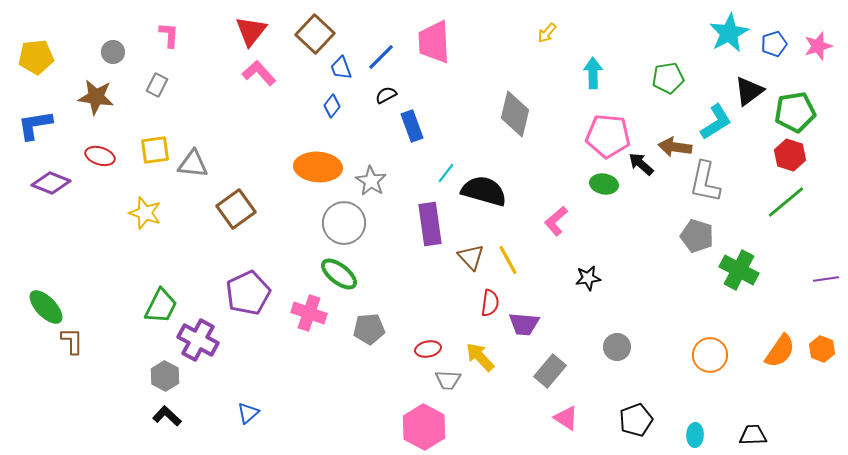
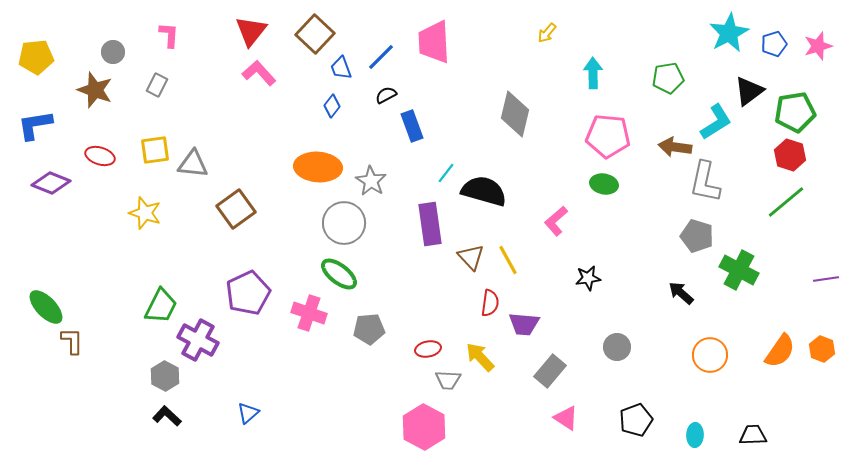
brown star at (96, 97): moved 1 px left, 7 px up; rotated 12 degrees clockwise
black arrow at (641, 164): moved 40 px right, 129 px down
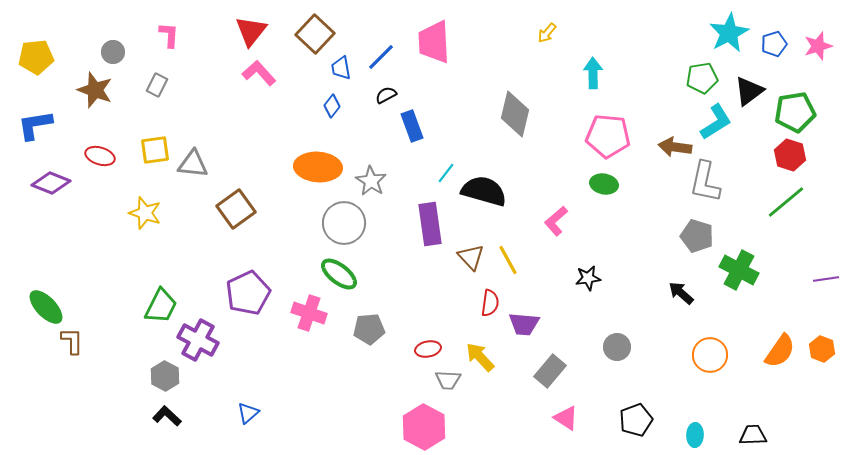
blue trapezoid at (341, 68): rotated 10 degrees clockwise
green pentagon at (668, 78): moved 34 px right
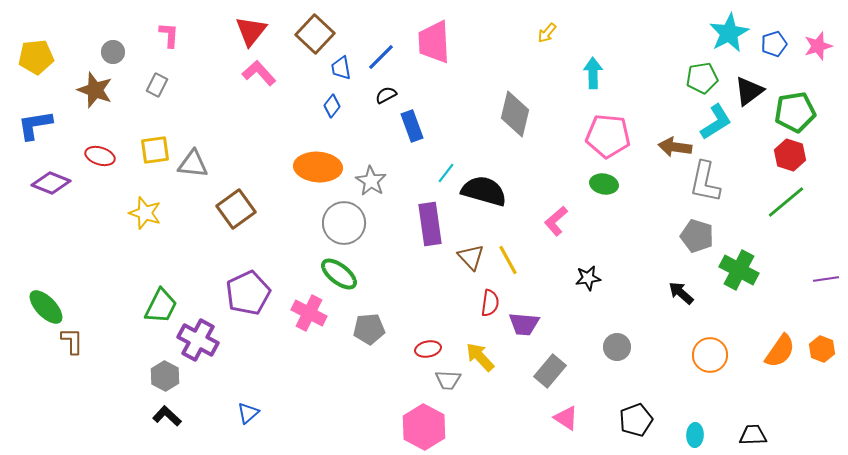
pink cross at (309, 313): rotated 8 degrees clockwise
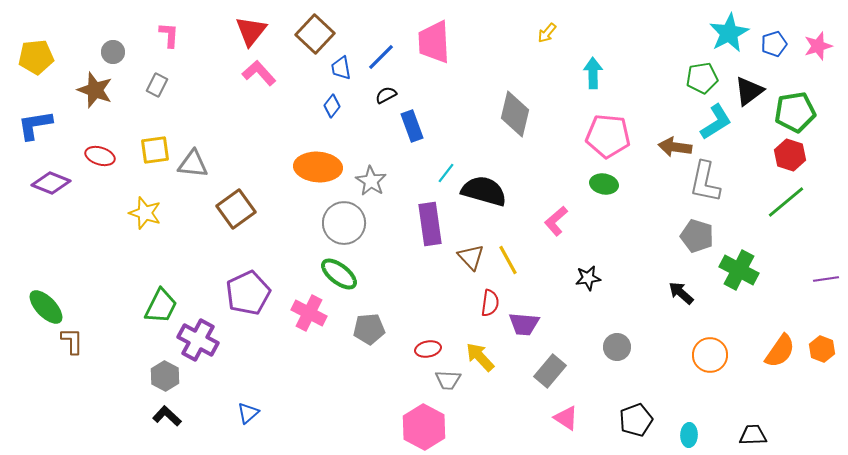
cyan ellipse at (695, 435): moved 6 px left
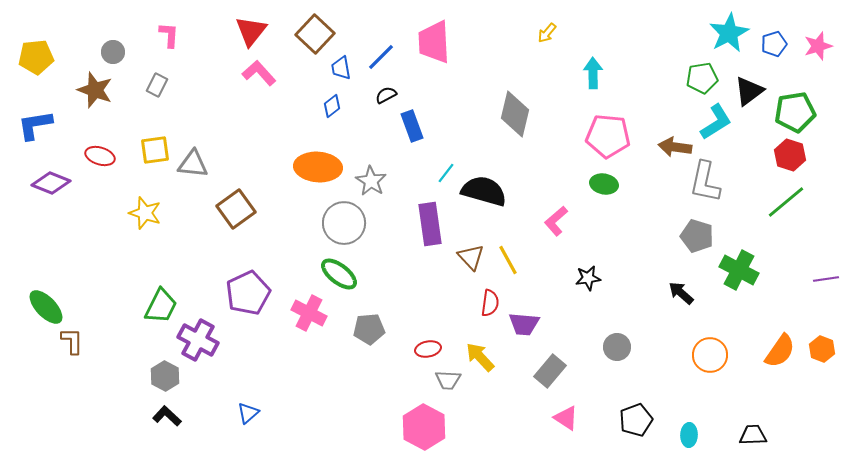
blue diamond at (332, 106): rotated 15 degrees clockwise
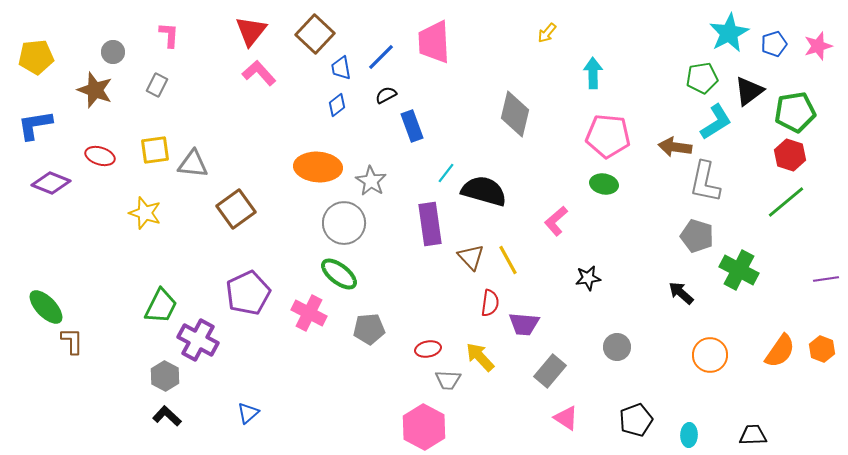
blue diamond at (332, 106): moved 5 px right, 1 px up
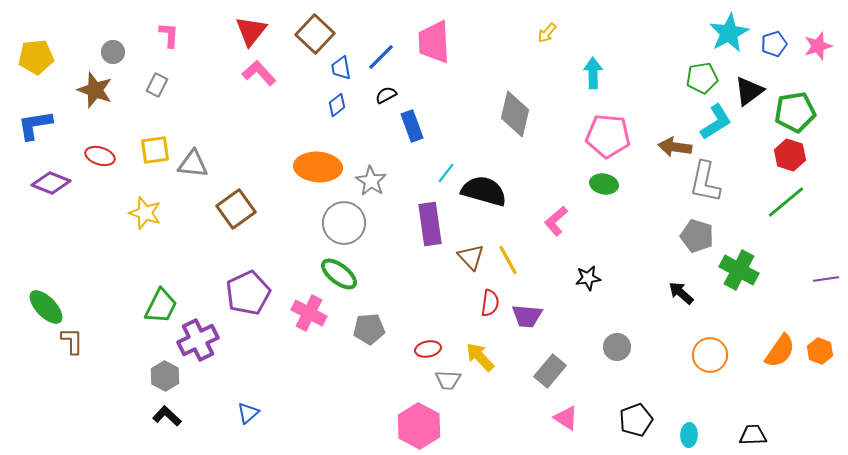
purple trapezoid at (524, 324): moved 3 px right, 8 px up
purple cross at (198, 340): rotated 36 degrees clockwise
orange hexagon at (822, 349): moved 2 px left, 2 px down
pink hexagon at (424, 427): moved 5 px left, 1 px up
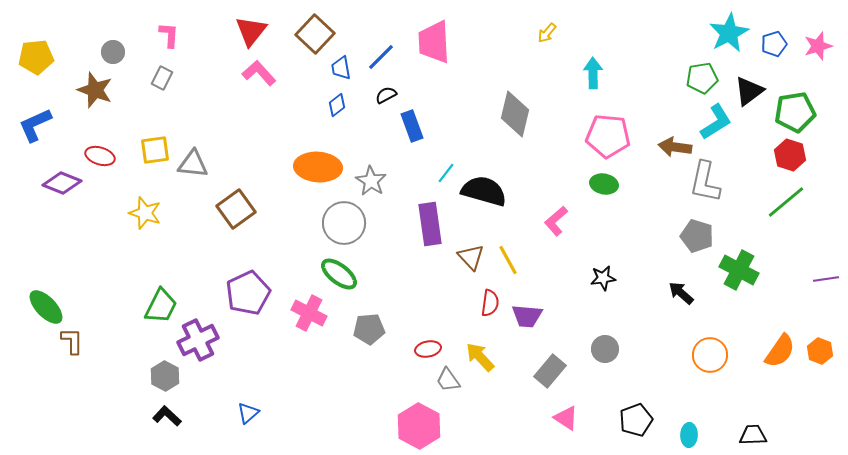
gray rectangle at (157, 85): moved 5 px right, 7 px up
blue L-shape at (35, 125): rotated 15 degrees counterclockwise
purple diamond at (51, 183): moved 11 px right
black star at (588, 278): moved 15 px right
gray circle at (617, 347): moved 12 px left, 2 px down
gray trapezoid at (448, 380): rotated 52 degrees clockwise
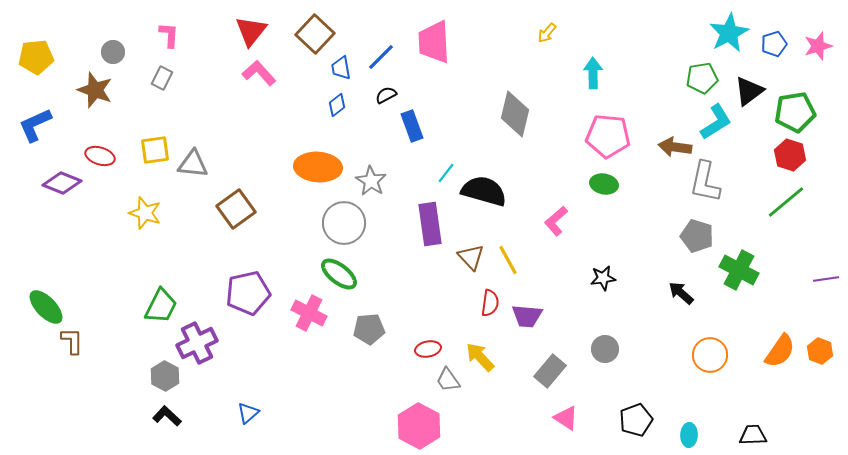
purple pentagon at (248, 293): rotated 12 degrees clockwise
purple cross at (198, 340): moved 1 px left, 3 px down
